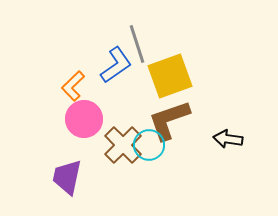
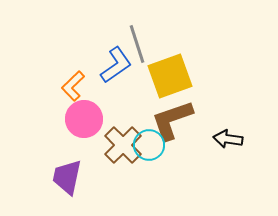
brown L-shape: moved 3 px right
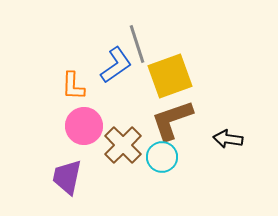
orange L-shape: rotated 44 degrees counterclockwise
pink circle: moved 7 px down
cyan circle: moved 13 px right, 12 px down
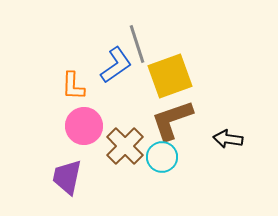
brown cross: moved 2 px right, 1 px down
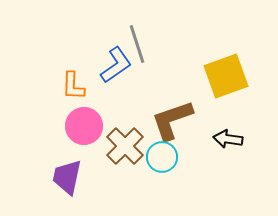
yellow square: moved 56 px right
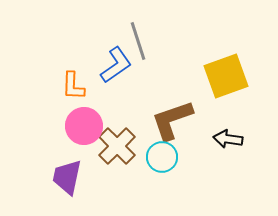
gray line: moved 1 px right, 3 px up
brown cross: moved 8 px left
